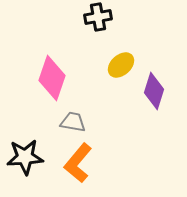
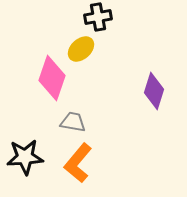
yellow ellipse: moved 40 px left, 16 px up
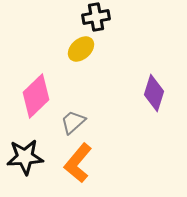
black cross: moved 2 px left
pink diamond: moved 16 px left, 18 px down; rotated 27 degrees clockwise
purple diamond: moved 2 px down
gray trapezoid: rotated 52 degrees counterclockwise
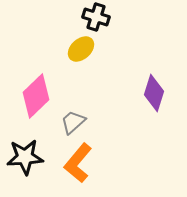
black cross: rotated 28 degrees clockwise
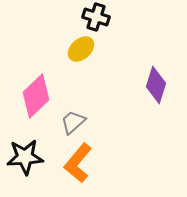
purple diamond: moved 2 px right, 8 px up
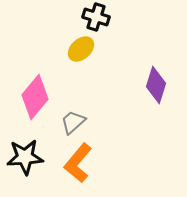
pink diamond: moved 1 px left, 1 px down; rotated 6 degrees counterclockwise
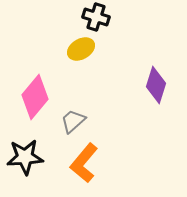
yellow ellipse: rotated 12 degrees clockwise
gray trapezoid: moved 1 px up
orange L-shape: moved 6 px right
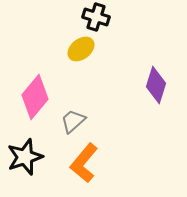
yellow ellipse: rotated 8 degrees counterclockwise
black star: rotated 15 degrees counterclockwise
